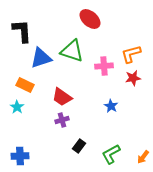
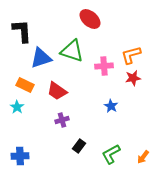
orange L-shape: moved 1 px down
red trapezoid: moved 5 px left, 6 px up
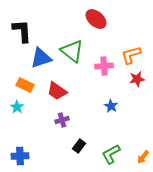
red ellipse: moved 6 px right
green triangle: rotated 20 degrees clockwise
red star: moved 4 px right, 1 px down
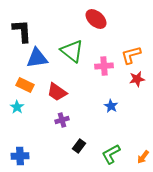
blue triangle: moved 4 px left; rotated 10 degrees clockwise
red trapezoid: moved 1 px down
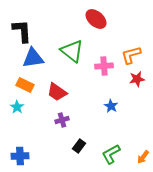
blue triangle: moved 4 px left
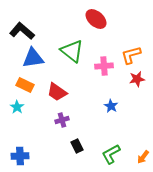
black L-shape: rotated 45 degrees counterclockwise
black rectangle: moved 2 px left; rotated 64 degrees counterclockwise
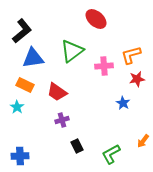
black L-shape: rotated 100 degrees clockwise
green triangle: rotated 45 degrees clockwise
blue star: moved 12 px right, 3 px up
orange arrow: moved 16 px up
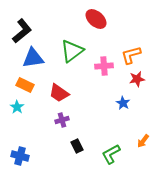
red trapezoid: moved 2 px right, 1 px down
blue cross: rotated 18 degrees clockwise
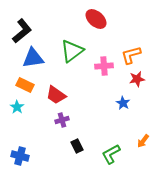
red trapezoid: moved 3 px left, 2 px down
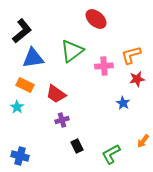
red trapezoid: moved 1 px up
